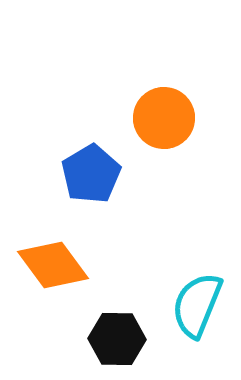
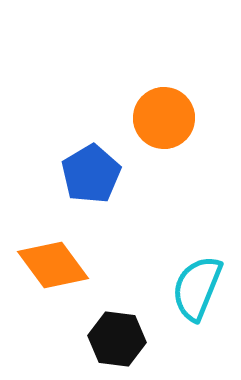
cyan semicircle: moved 17 px up
black hexagon: rotated 6 degrees clockwise
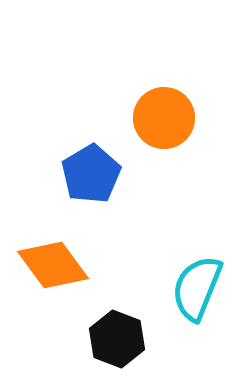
black hexagon: rotated 14 degrees clockwise
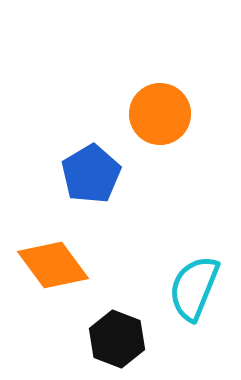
orange circle: moved 4 px left, 4 px up
cyan semicircle: moved 3 px left
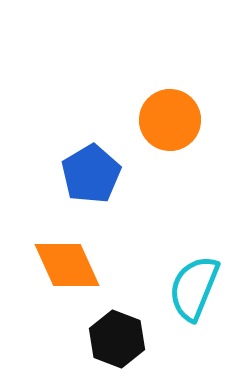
orange circle: moved 10 px right, 6 px down
orange diamond: moved 14 px right; rotated 12 degrees clockwise
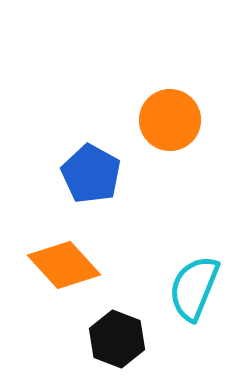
blue pentagon: rotated 12 degrees counterclockwise
orange diamond: moved 3 px left; rotated 18 degrees counterclockwise
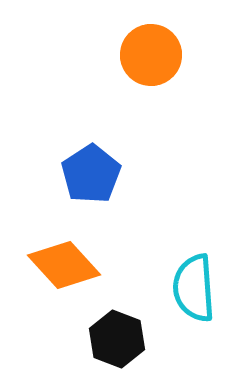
orange circle: moved 19 px left, 65 px up
blue pentagon: rotated 10 degrees clockwise
cyan semicircle: rotated 26 degrees counterclockwise
